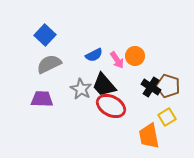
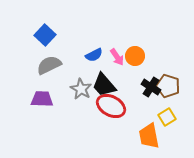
pink arrow: moved 3 px up
gray semicircle: moved 1 px down
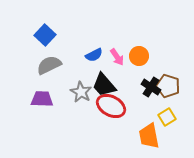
orange circle: moved 4 px right
gray star: moved 3 px down
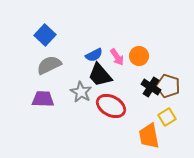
black trapezoid: moved 4 px left, 10 px up
purple trapezoid: moved 1 px right
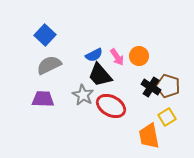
gray star: moved 2 px right, 3 px down
